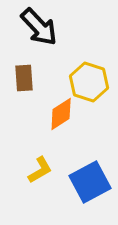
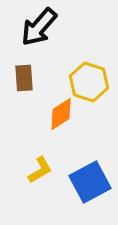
black arrow: rotated 84 degrees clockwise
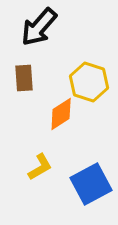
yellow L-shape: moved 3 px up
blue square: moved 1 px right, 2 px down
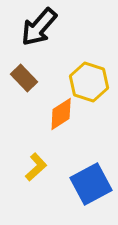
brown rectangle: rotated 40 degrees counterclockwise
yellow L-shape: moved 4 px left; rotated 12 degrees counterclockwise
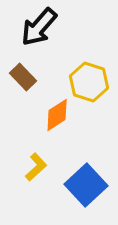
brown rectangle: moved 1 px left, 1 px up
orange diamond: moved 4 px left, 1 px down
blue square: moved 5 px left, 1 px down; rotated 15 degrees counterclockwise
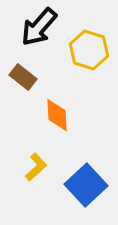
brown rectangle: rotated 8 degrees counterclockwise
yellow hexagon: moved 32 px up
orange diamond: rotated 60 degrees counterclockwise
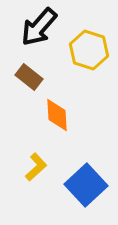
brown rectangle: moved 6 px right
